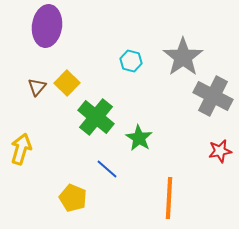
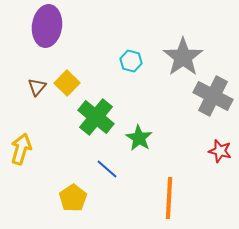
red star: rotated 25 degrees clockwise
yellow pentagon: rotated 16 degrees clockwise
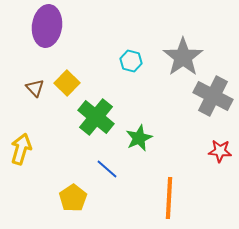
brown triangle: moved 2 px left, 1 px down; rotated 24 degrees counterclockwise
green star: rotated 16 degrees clockwise
red star: rotated 10 degrees counterclockwise
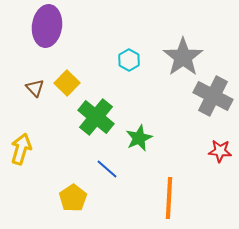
cyan hexagon: moved 2 px left, 1 px up; rotated 15 degrees clockwise
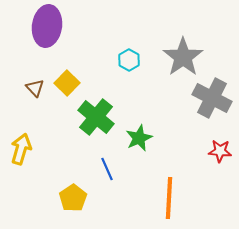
gray cross: moved 1 px left, 2 px down
blue line: rotated 25 degrees clockwise
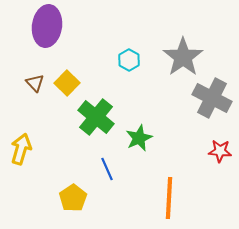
brown triangle: moved 5 px up
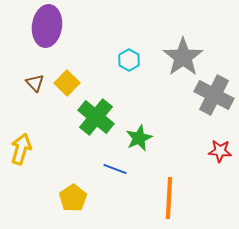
gray cross: moved 2 px right, 3 px up
blue line: moved 8 px right; rotated 45 degrees counterclockwise
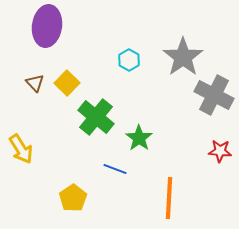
green star: rotated 12 degrees counterclockwise
yellow arrow: rotated 132 degrees clockwise
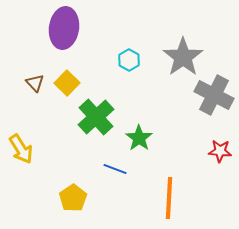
purple ellipse: moved 17 px right, 2 px down
green cross: rotated 9 degrees clockwise
